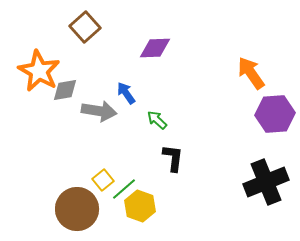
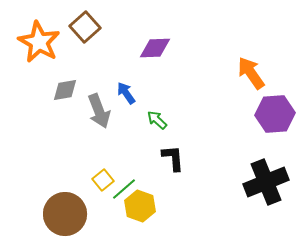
orange star: moved 29 px up
gray arrow: rotated 60 degrees clockwise
black L-shape: rotated 12 degrees counterclockwise
brown circle: moved 12 px left, 5 px down
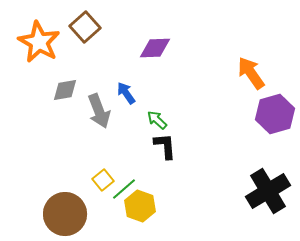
purple hexagon: rotated 12 degrees counterclockwise
black L-shape: moved 8 px left, 12 px up
black cross: moved 2 px right, 9 px down; rotated 9 degrees counterclockwise
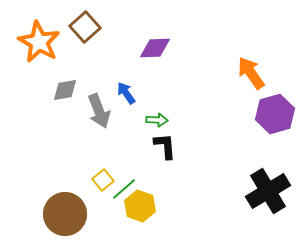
green arrow: rotated 140 degrees clockwise
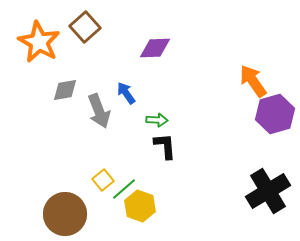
orange arrow: moved 2 px right, 8 px down
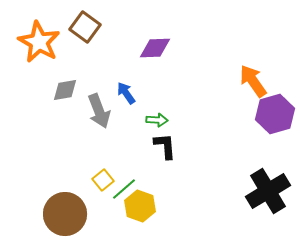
brown square: rotated 12 degrees counterclockwise
